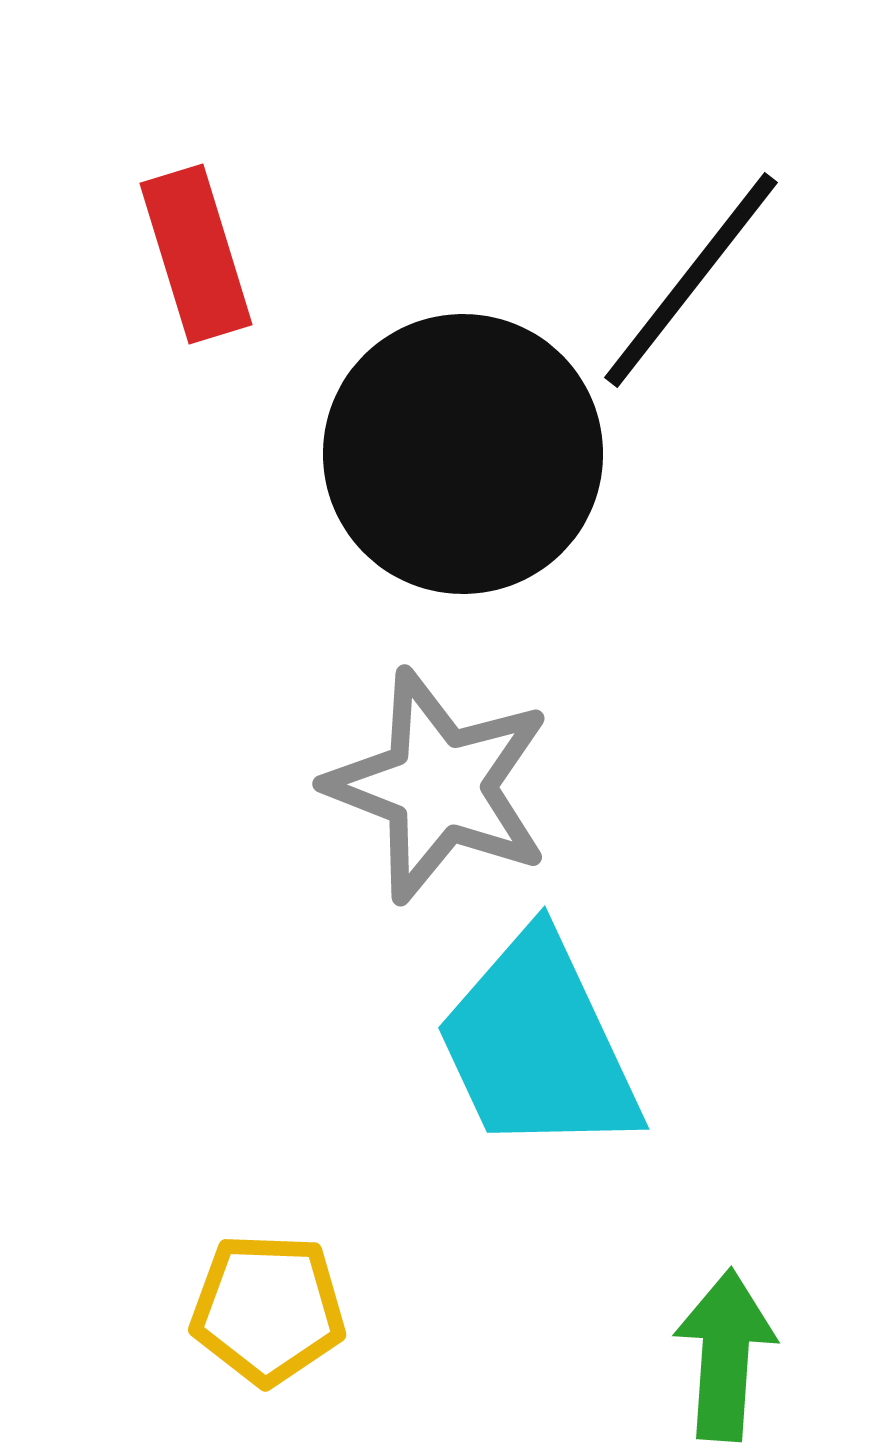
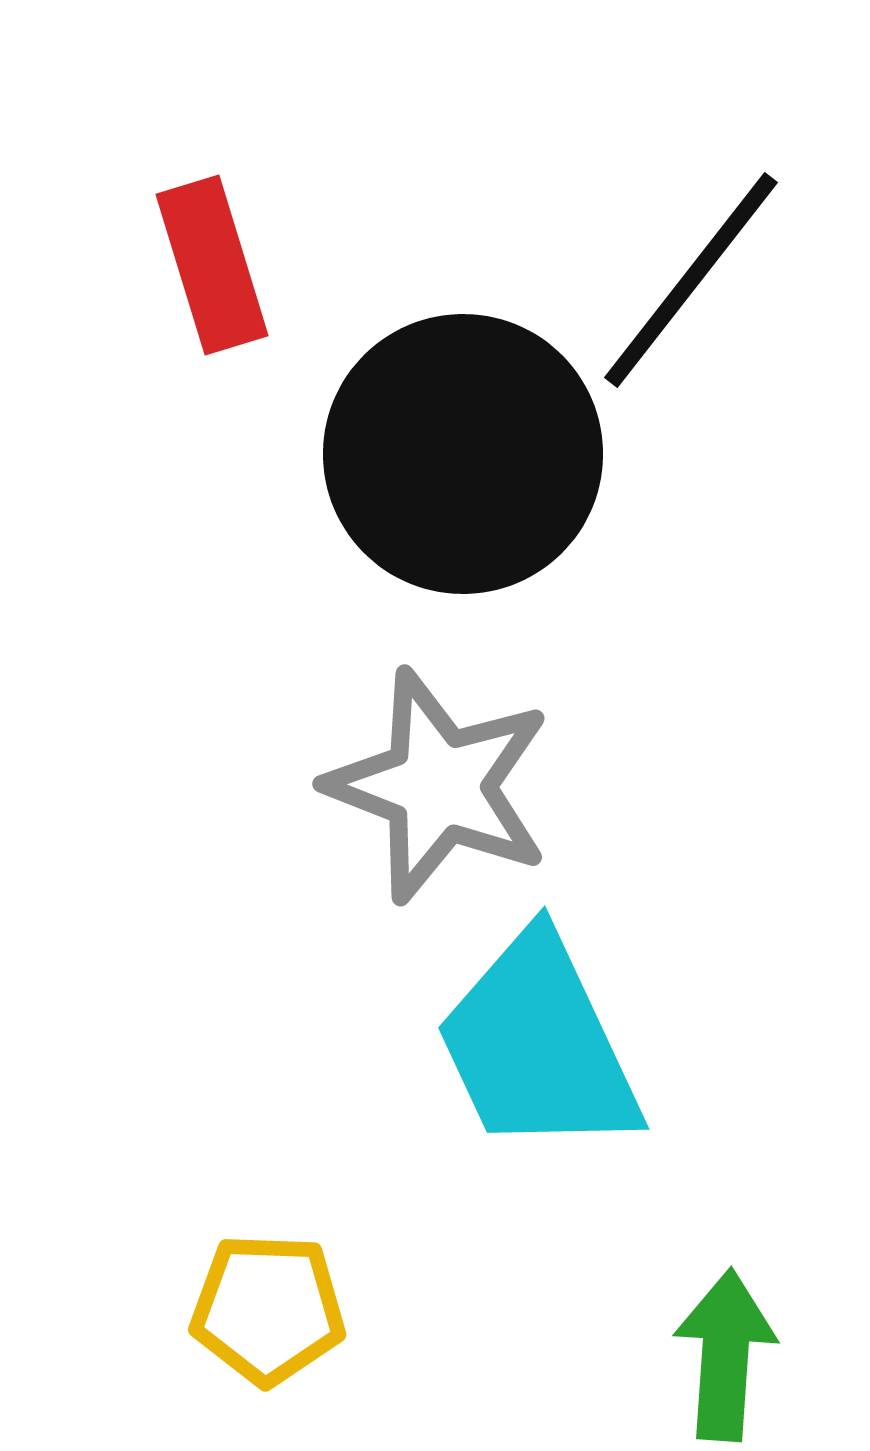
red rectangle: moved 16 px right, 11 px down
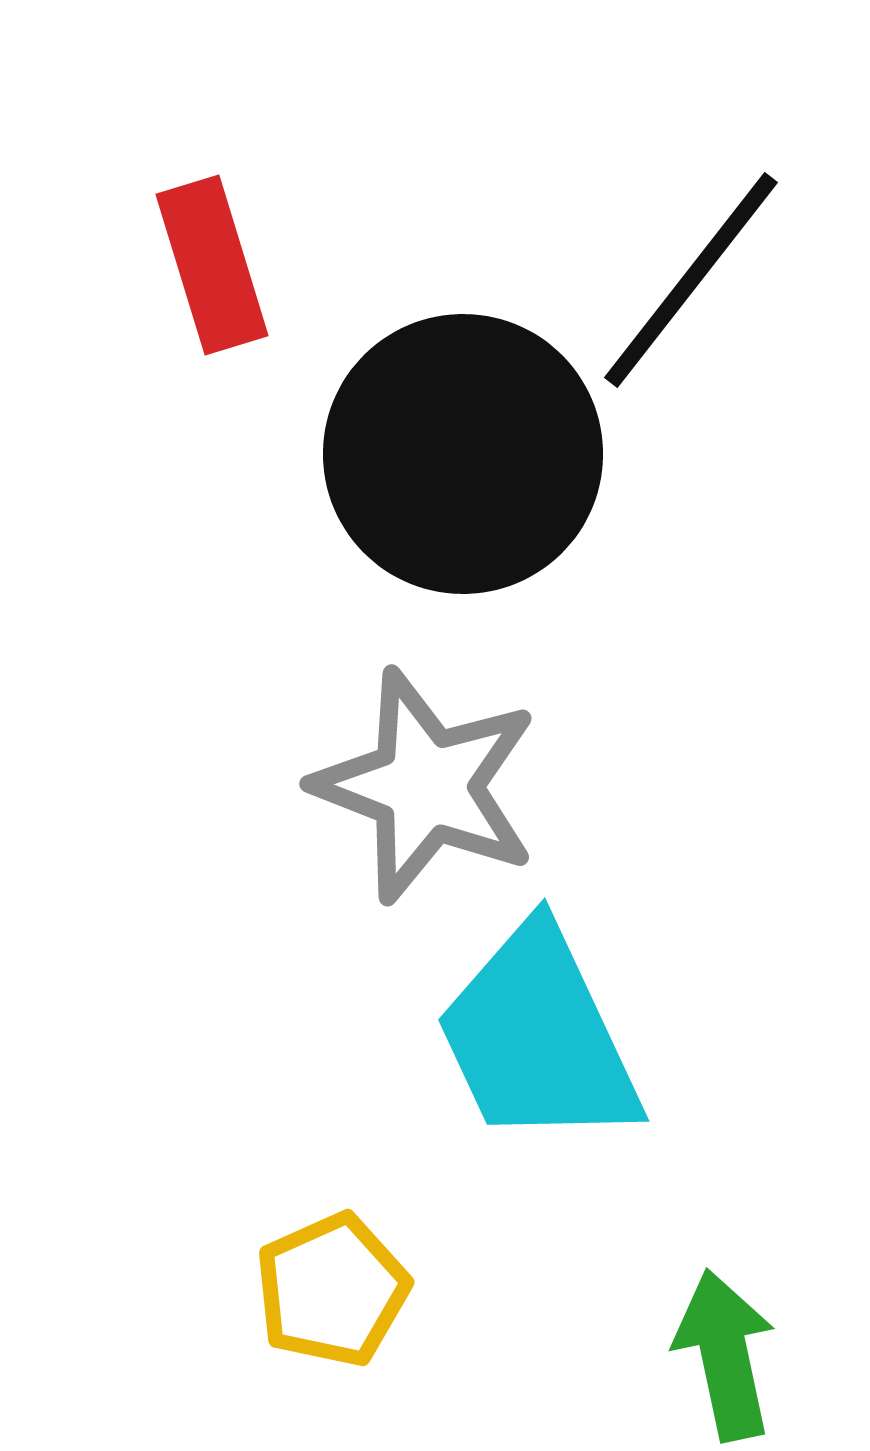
gray star: moved 13 px left
cyan trapezoid: moved 8 px up
yellow pentagon: moved 64 px right, 19 px up; rotated 26 degrees counterclockwise
green arrow: rotated 16 degrees counterclockwise
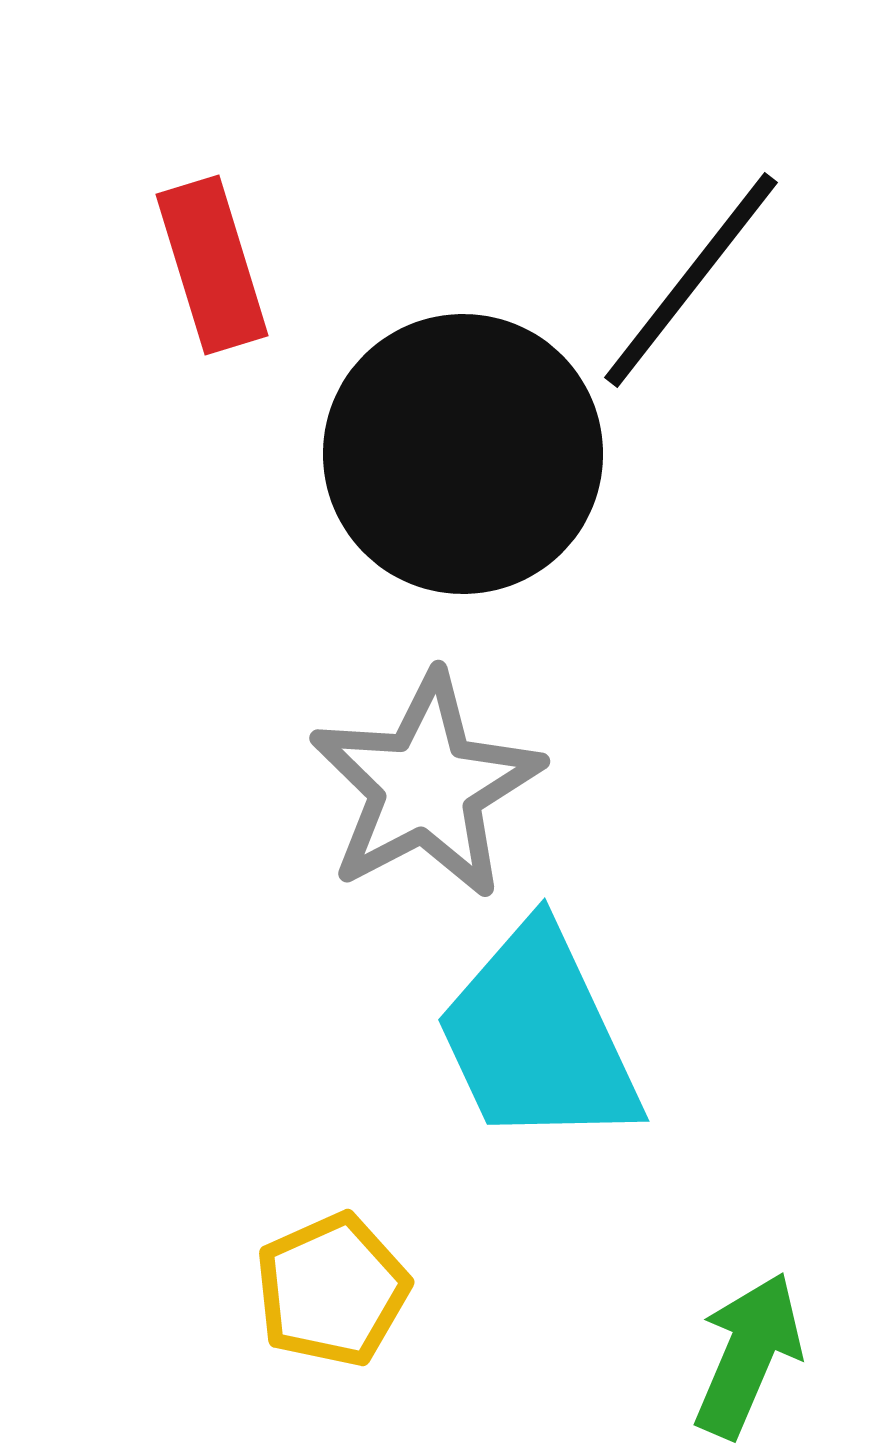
gray star: rotated 23 degrees clockwise
green arrow: moved 23 px right; rotated 35 degrees clockwise
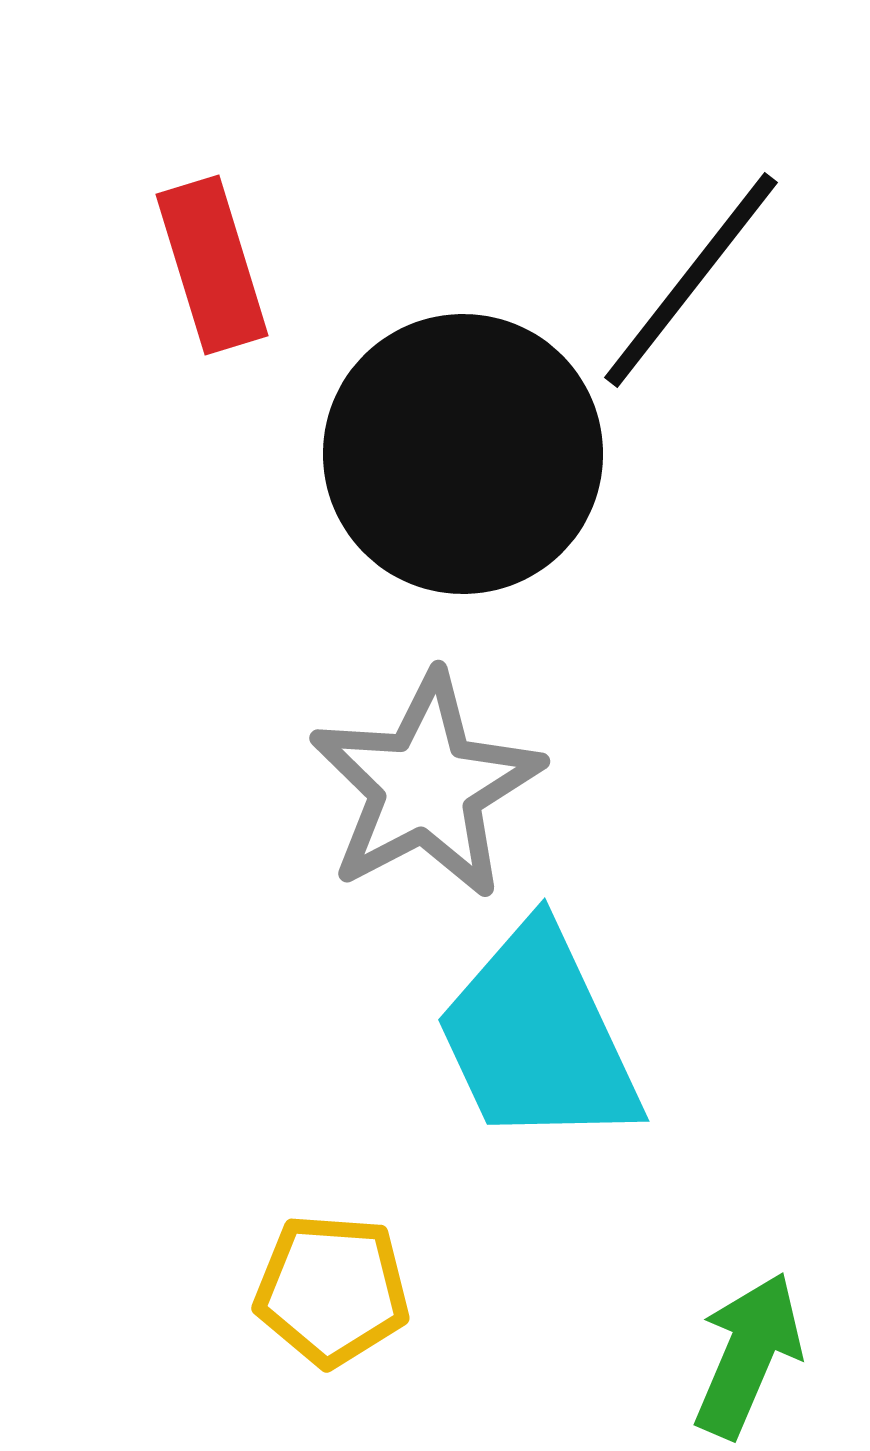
yellow pentagon: rotated 28 degrees clockwise
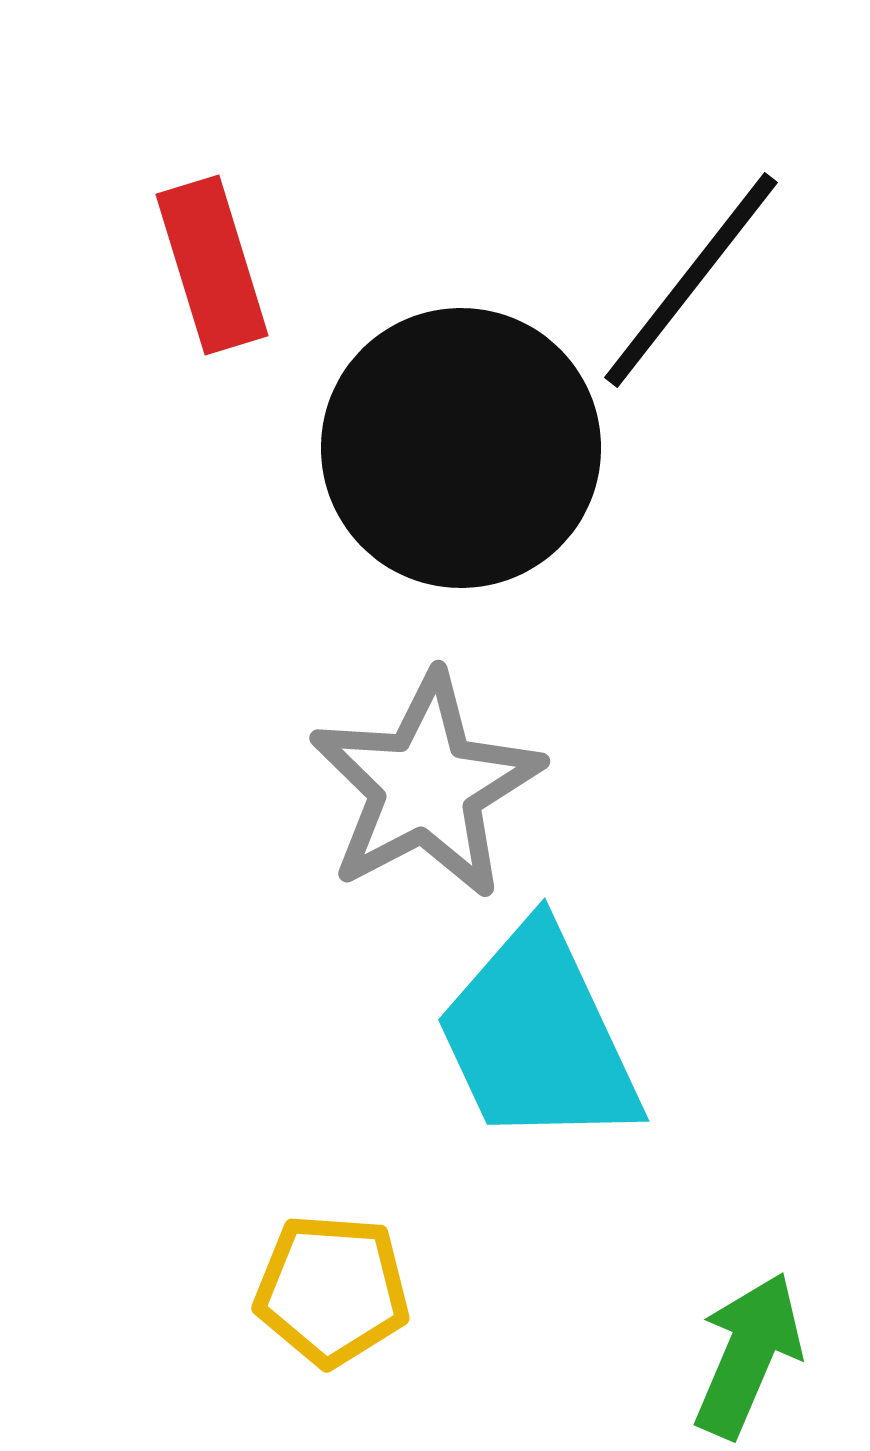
black circle: moved 2 px left, 6 px up
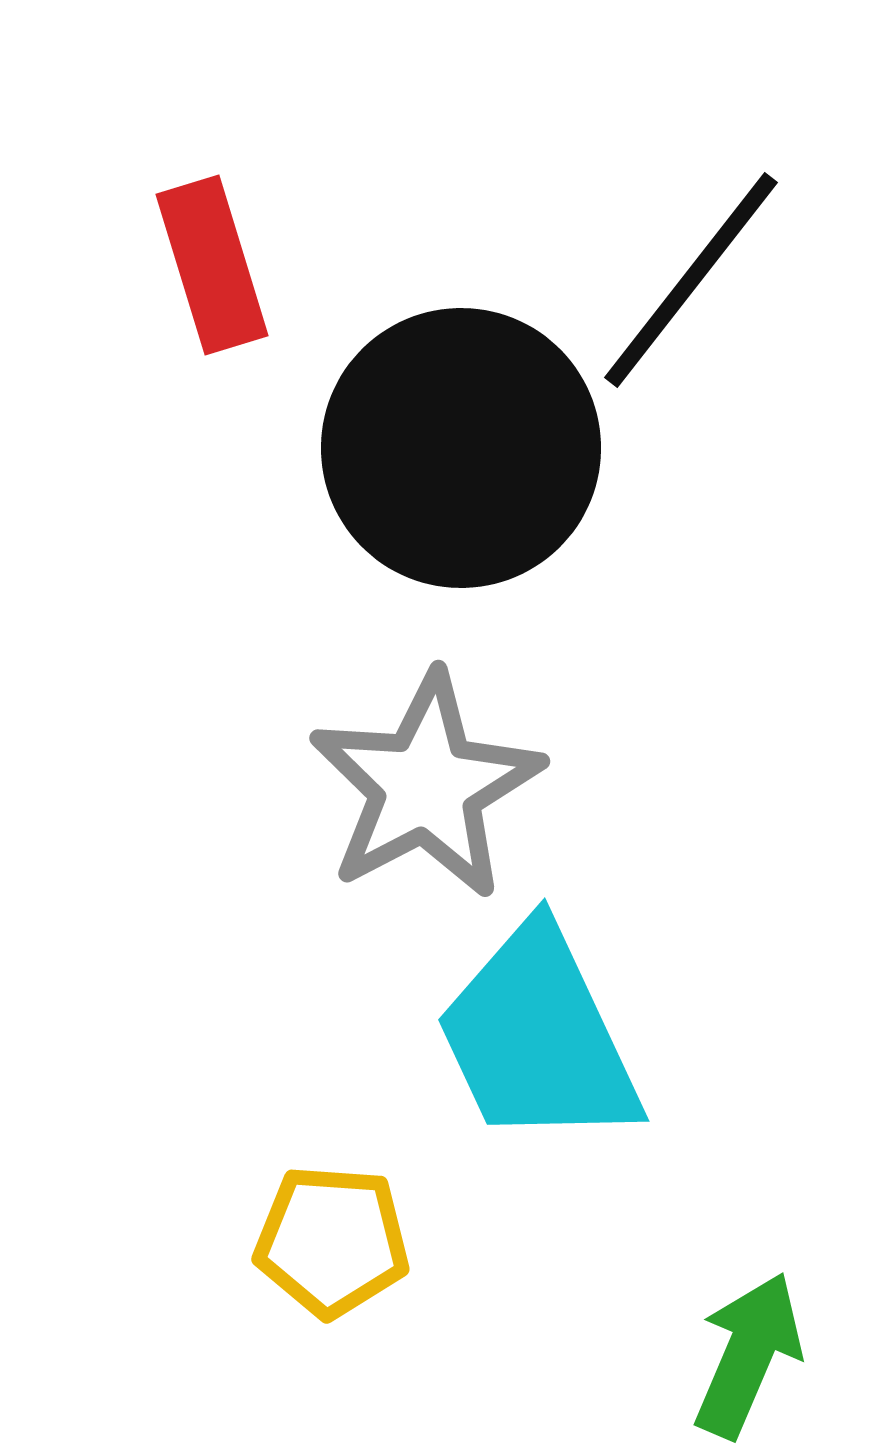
yellow pentagon: moved 49 px up
